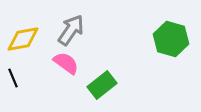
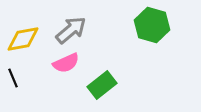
gray arrow: rotated 16 degrees clockwise
green hexagon: moved 19 px left, 14 px up
pink semicircle: rotated 120 degrees clockwise
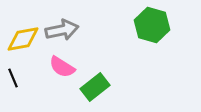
gray arrow: moved 9 px left; rotated 28 degrees clockwise
pink semicircle: moved 4 px left, 4 px down; rotated 56 degrees clockwise
green rectangle: moved 7 px left, 2 px down
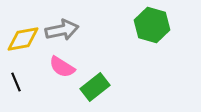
black line: moved 3 px right, 4 px down
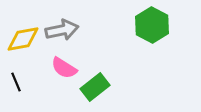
green hexagon: rotated 12 degrees clockwise
pink semicircle: moved 2 px right, 1 px down
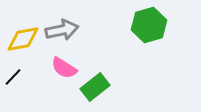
green hexagon: moved 3 px left; rotated 16 degrees clockwise
black line: moved 3 px left, 5 px up; rotated 66 degrees clockwise
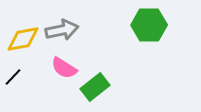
green hexagon: rotated 16 degrees clockwise
